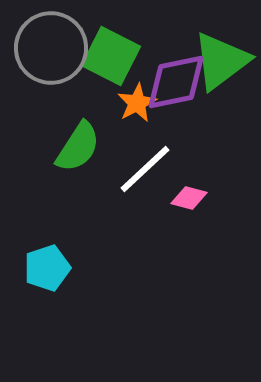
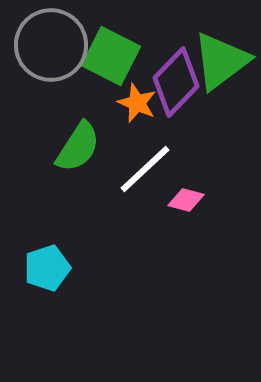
gray circle: moved 3 px up
purple diamond: rotated 34 degrees counterclockwise
orange star: rotated 21 degrees counterclockwise
pink diamond: moved 3 px left, 2 px down
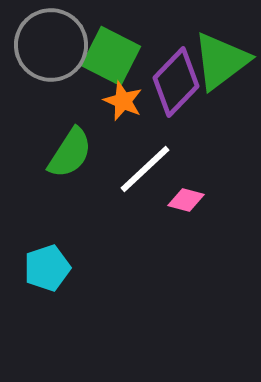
orange star: moved 14 px left, 2 px up
green semicircle: moved 8 px left, 6 px down
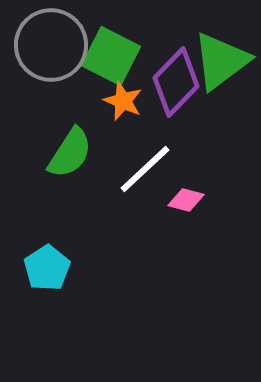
cyan pentagon: rotated 15 degrees counterclockwise
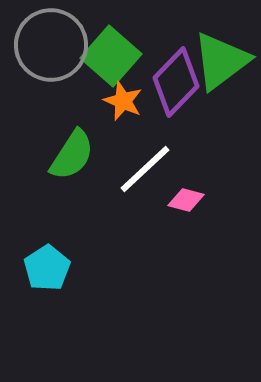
green square: rotated 14 degrees clockwise
green semicircle: moved 2 px right, 2 px down
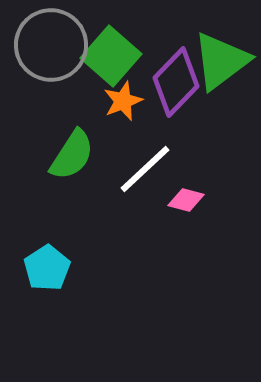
orange star: rotated 27 degrees clockwise
